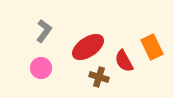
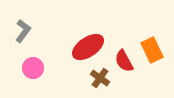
gray L-shape: moved 21 px left
orange rectangle: moved 3 px down
pink circle: moved 8 px left
brown cross: moved 1 px right, 1 px down; rotated 18 degrees clockwise
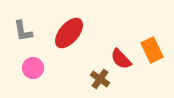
gray L-shape: rotated 135 degrees clockwise
red ellipse: moved 19 px left, 14 px up; rotated 16 degrees counterclockwise
red semicircle: moved 3 px left, 2 px up; rotated 15 degrees counterclockwise
brown cross: moved 1 px down
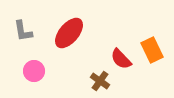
pink circle: moved 1 px right, 3 px down
brown cross: moved 2 px down
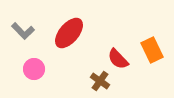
gray L-shape: rotated 35 degrees counterclockwise
red semicircle: moved 3 px left
pink circle: moved 2 px up
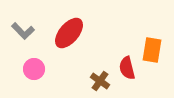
orange rectangle: rotated 35 degrees clockwise
red semicircle: moved 9 px right, 9 px down; rotated 30 degrees clockwise
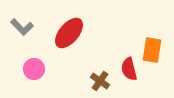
gray L-shape: moved 1 px left, 4 px up
red semicircle: moved 2 px right, 1 px down
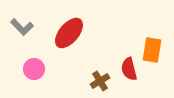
brown cross: rotated 24 degrees clockwise
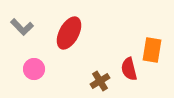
red ellipse: rotated 12 degrees counterclockwise
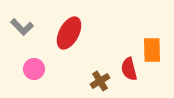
orange rectangle: rotated 10 degrees counterclockwise
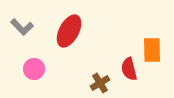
red ellipse: moved 2 px up
brown cross: moved 2 px down
